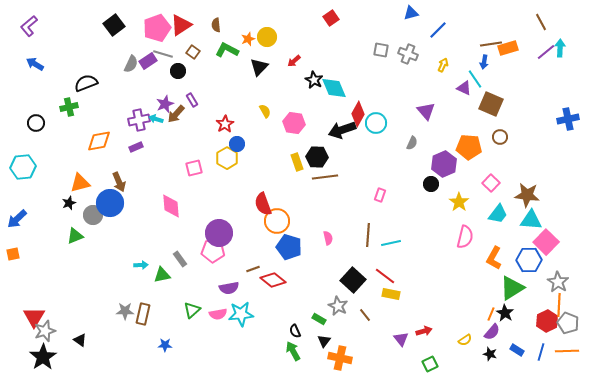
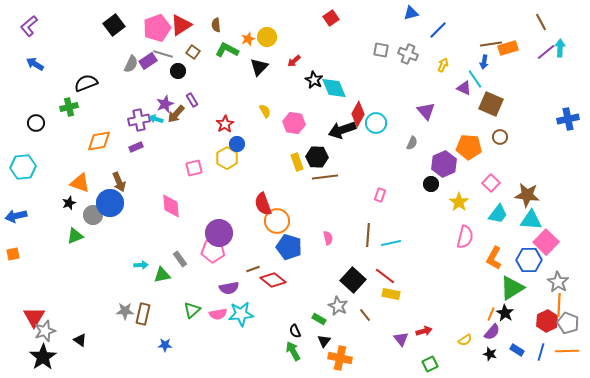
orange triangle at (80, 183): rotated 35 degrees clockwise
blue arrow at (17, 219): moved 1 px left, 3 px up; rotated 30 degrees clockwise
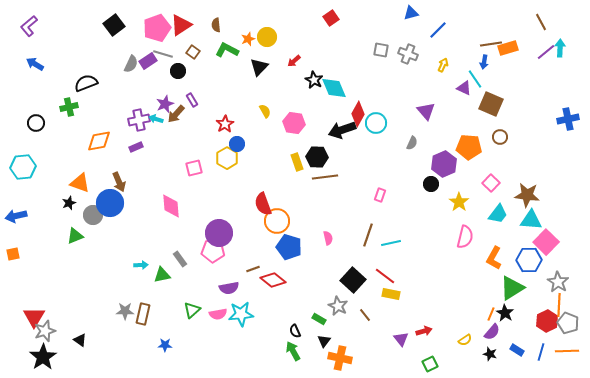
brown line at (368, 235): rotated 15 degrees clockwise
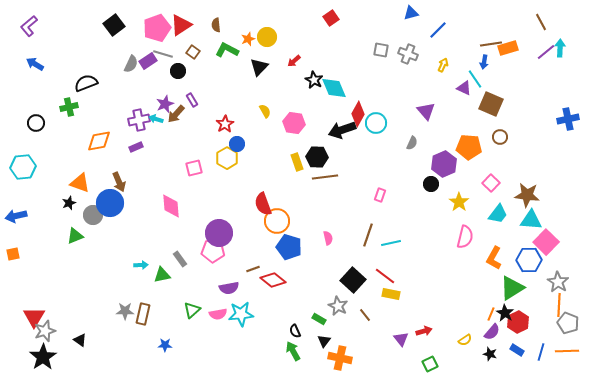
red hexagon at (547, 321): moved 29 px left, 1 px down
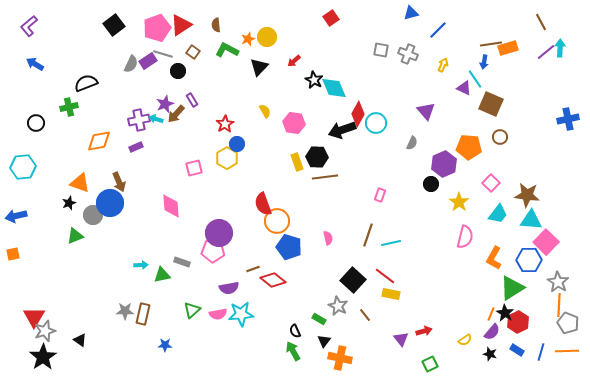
gray rectangle at (180, 259): moved 2 px right, 3 px down; rotated 35 degrees counterclockwise
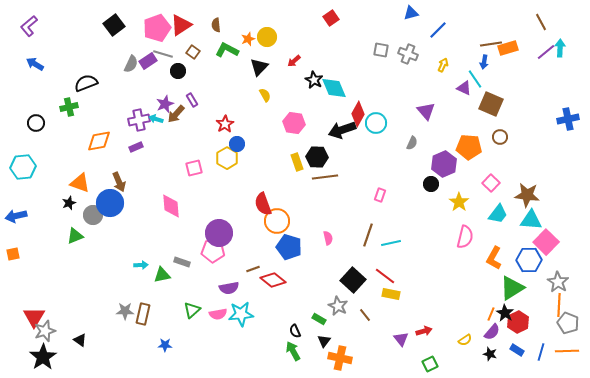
yellow semicircle at (265, 111): moved 16 px up
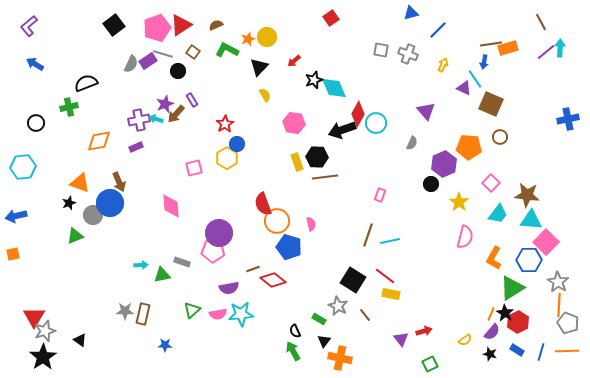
brown semicircle at (216, 25): rotated 72 degrees clockwise
black star at (314, 80): rotated 24 degrees clockwise
pink semicircle at (328, 238): moved 17 px left, 14 px up
cyan line at (391, 243): moved 1 px left, 2 px up
black square at (353, 280): rotated 10 degrees counterclockwise
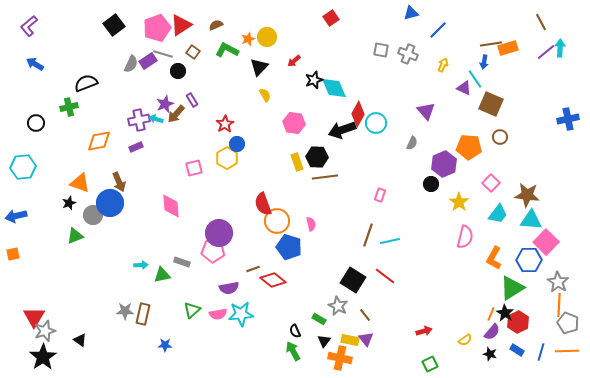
yellow rectangle at (391, 294): moved 41 px left, 46 px down
purple triangle at (401, 339): moved 35 px left
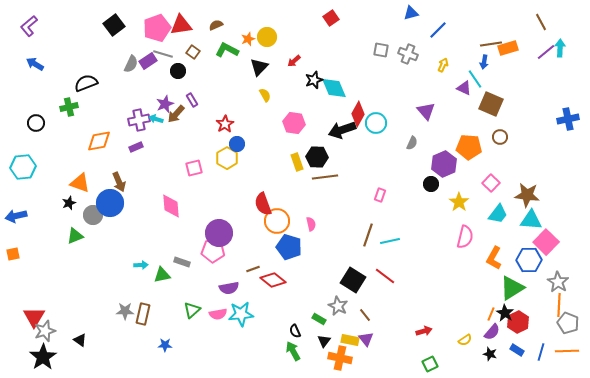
red triangle at (181, 25): rotated 25 degrees clockwise
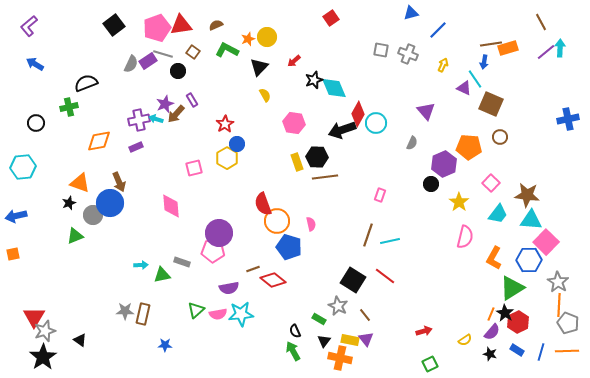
green triangle at (192, 310): moved 4 px right
